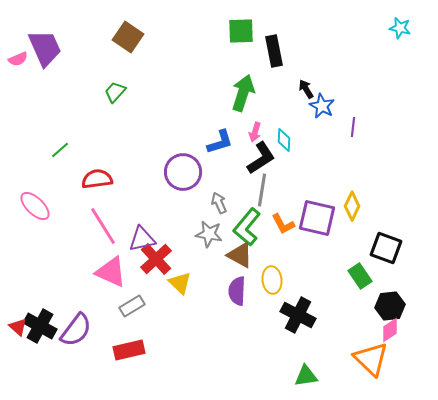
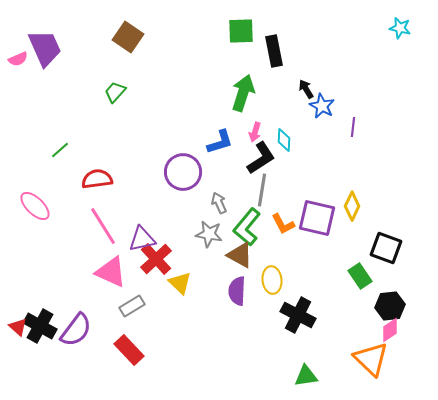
red rectangle at (129, 350): rotated 60 degrees clockwise
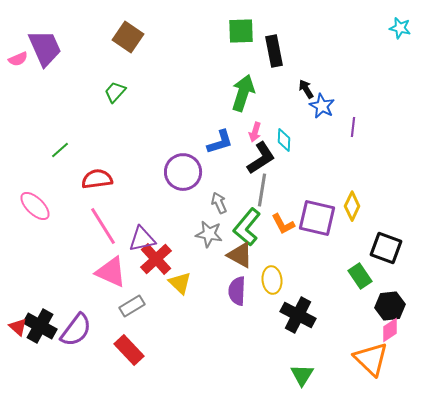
green triangle at (306, 376): moved 4 px left, 1 px up; rotated 50 degrees counterclockwise
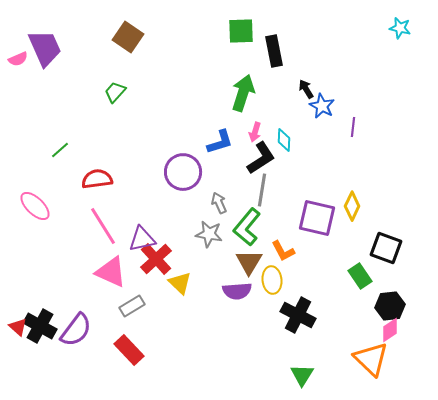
orange L-shape at (283, 224): moved 27 px down
brown triangle at (240, 255): moved 9 px right, 7 px down; rotated 32 degrees clockwise
purple semicircle at (237, 291): rotated 96 degrees counterclockwise
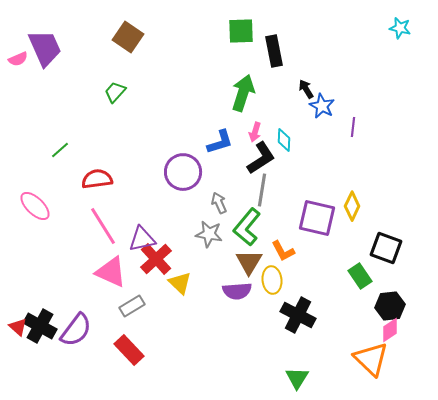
green triangle at (302, 375): moved 5 px left, 3 px down
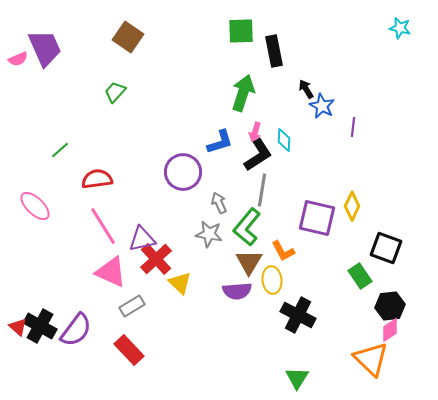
black L-shape at (261, 158): moved 3 px left, 3 px up
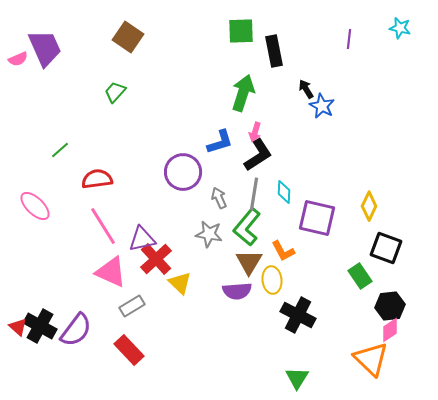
purple line at (353, 127): moved 4 px left, 88 px up
cyan diamond at (284, 140): moved 52 px down
gray line at (262, 190): moved 8 px left, 4 px down
gray arrow at (219, 203): moved 5 px up
yellow diamond at (352, 206): moved 17 px right
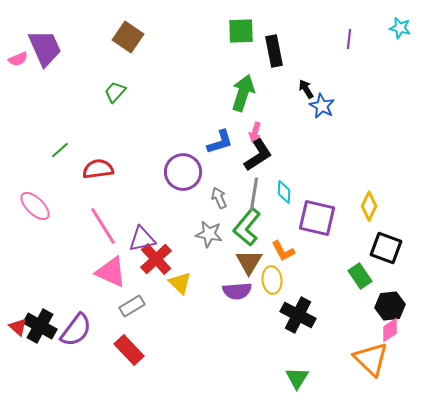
red semicircle at (97, 179): moved 1 px right, 10 px up
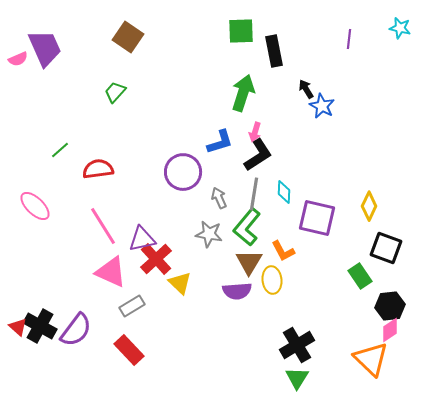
black cross at (298, 315): moved 1 px left, 30 px down; rotated 32 degrees clockwise
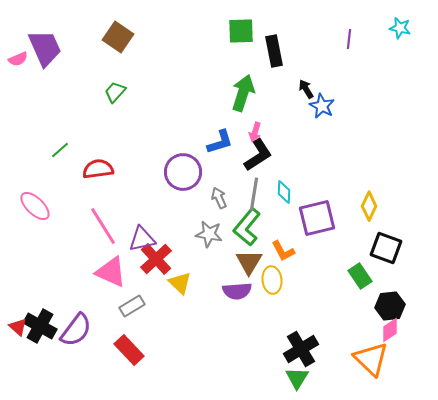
brown square at (128, 37): moved 10 px left
purple square at (317, 218): rotated 27 degrees counterclockwise
black cross at (297, 345): moved 4 px right, 4 px down
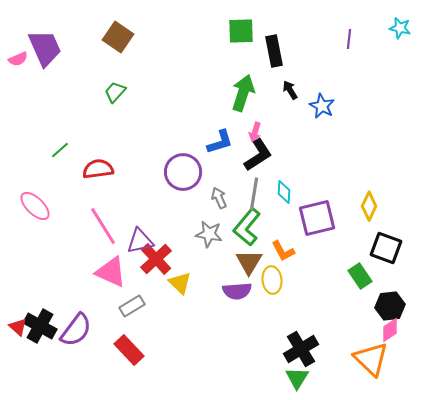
black arrow at (306, 89): moved 16 px left, 1 px down
purple triangle at (142, 239): moved 2 px left, 2 px down
